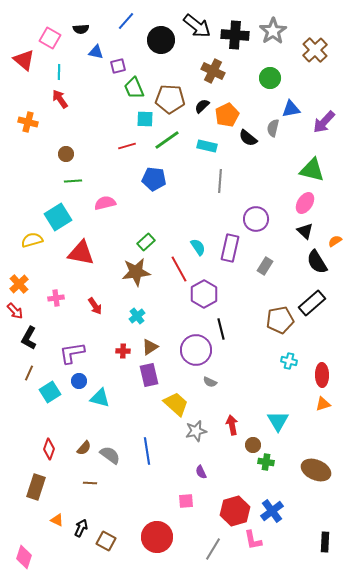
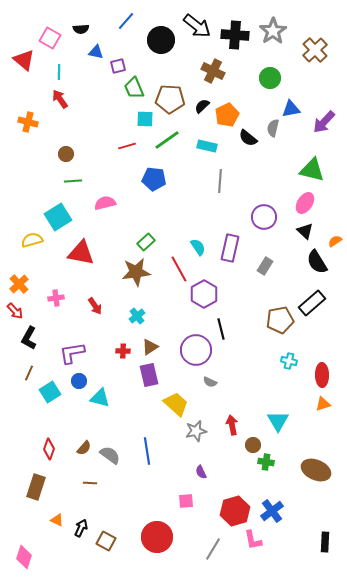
purple circle at (256, 219): moved 8 px right, 2 px up
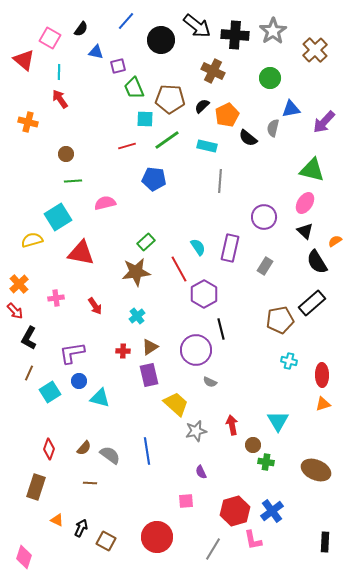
black semicircle at (81, 29): rotated 49 degrees counterclockwise
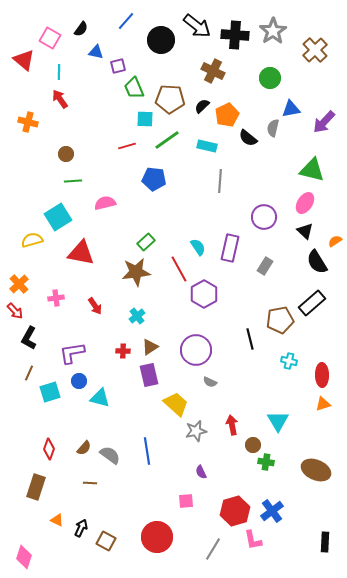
black line at (221, 329): moved 29 px right, 10 px down
cyan square at (50, 392): rotated 15 degrees clockwise
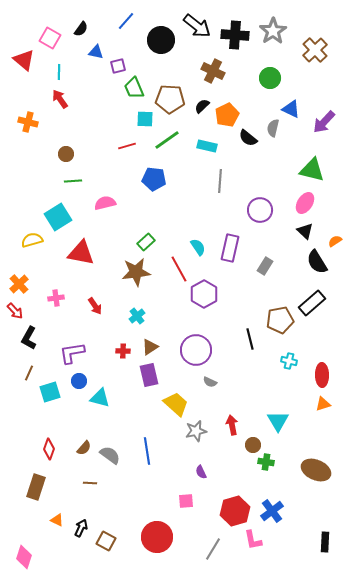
blue triangle at (291, 109): rotated 36 degrees clockwise
purple circle at (264, 217): moved 4 px left, 7 px up
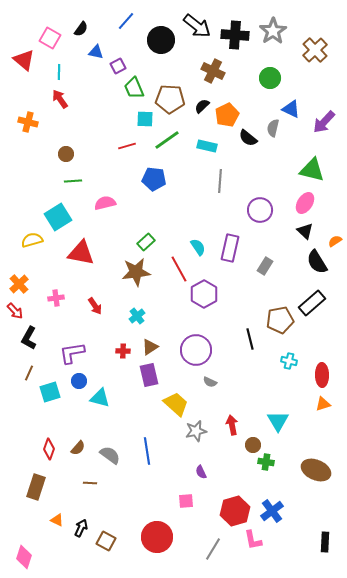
purple square at (118, 66): rotated 14 degrees counterclockwise
brown semicircle at (84, 448): moved 6 px left
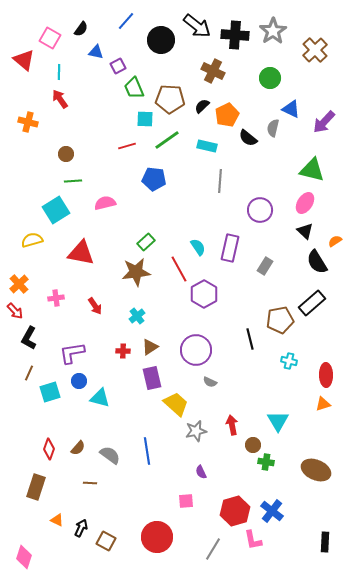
cyan square at (58, 217): moved 2 px left, 7 px up
purple rectangle at (149, 375): moved 3 px right, 3 px down
red ellipse at (322, 375): moved 4 px right
blue cross at (272, 511): rotated 15 degrees counterclockwise
